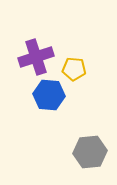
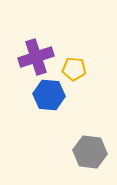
gray hexagon: rotated 12 degrees clockwise
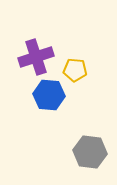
yellow pentagon: moved 1 px right, 1 px down
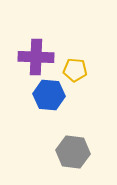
purple cross: rotated 20 degrees clockwise
gray hexagon: moved 17 px left
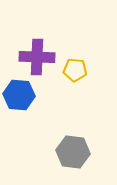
purple cross: moved 1 px right
blue hexagon: moved 30 px left
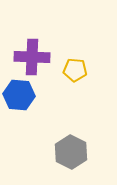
purple cross: moved 5 px left
gray hexagon: moved 2 px left; rotated 20 degrees clockwise
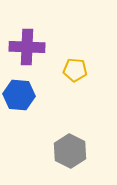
purple cross: moved 5 px left, 10 px up
gray hexagon: moved 1 px left, 1 px up
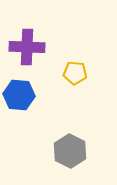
yellow pentagon: moved 3 px down
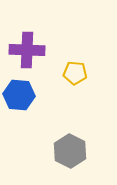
purple cross: moved 3 px down
